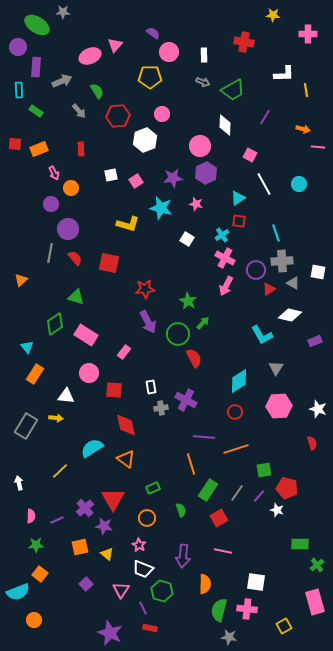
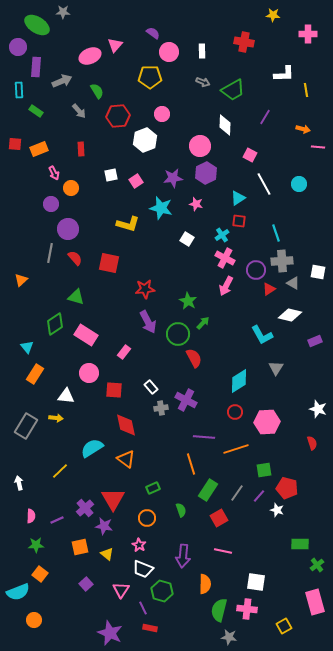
white rectangle at (204, 55): moved 2 px left, 4 px up
white rectangle at (151, 387): rotated 32 degrees counterclockwise
pink hexagon at (279, 406): moved 12 px left, 16 px down
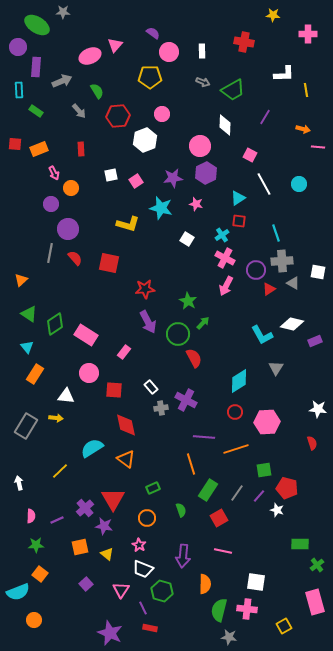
green triangle at (76, 297): moved 47 px left, 17 px down; rotated 18 degrees clockwise
white diamond at (290, 315): moved 2 px right, 9 px down
white star at (318, 409): rotated 12 degrees counterclockwise
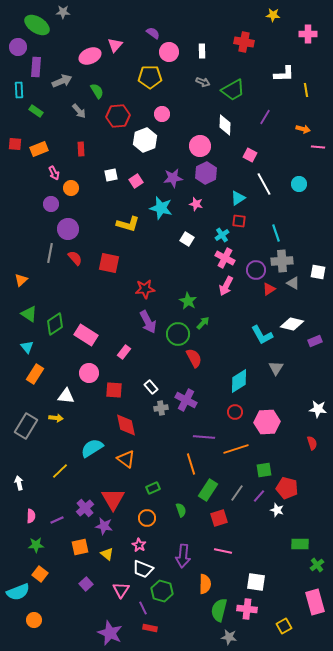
red square at (219, 518): rotated 12 degrees clockwise
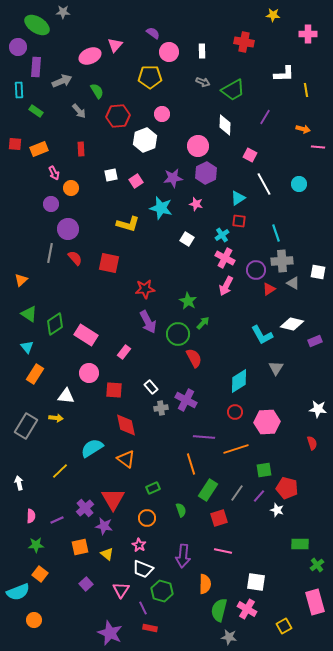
pink circle at (200, 146): moved 2 px left
pink cross at (247, 609): rotated 24 degrees clockwise
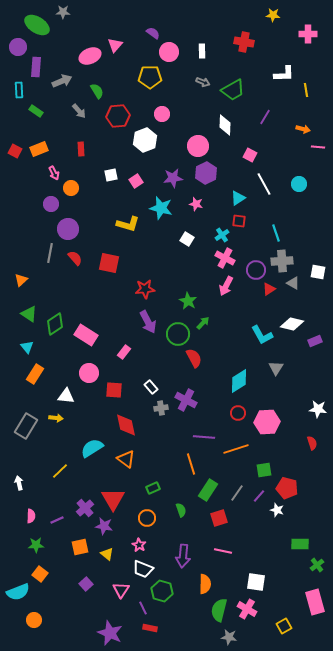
red square at (15, 144): moved 7 px down; rotated 24 degrees clockwise
red circle at (235, 412): moved 3 px right, 1 px down
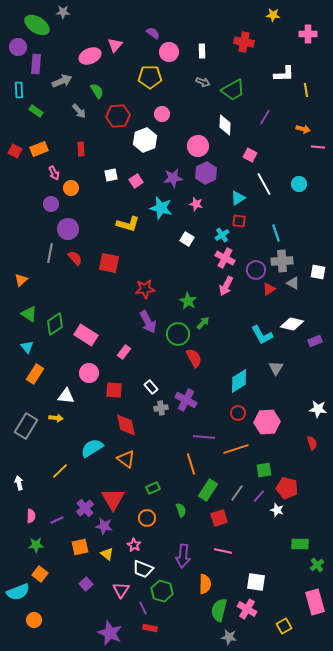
purple rectangle at (36, 67): moved 3 px up
pink star at (139, 545): moved 5 px left
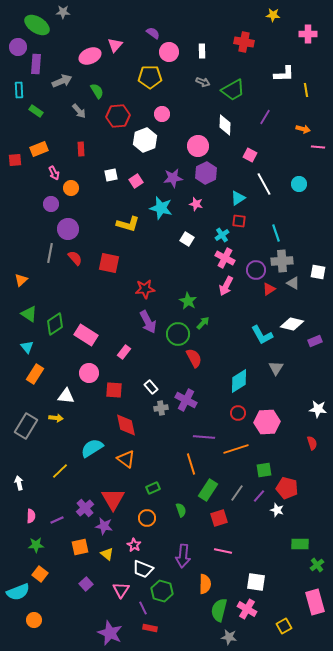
red square at (15, 151): moved 9 px down; rotated 32 degrees counterclockwise
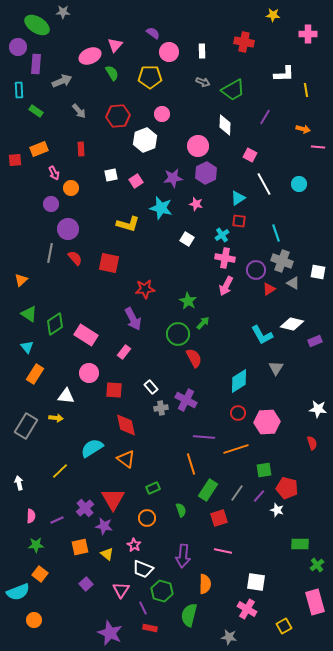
green semicircle at (97, 91): moved 15 px right, 18 px up
pink cross at (225, 258): rotated 18 degrees counterclockwise
gray cross at (282, 261): rotated 25 degrees clockwise
purple arrow at (148, 322): moved 15 px left, 3 px up
green semicircle at (219, 610): moved 30 px left, 5 px down
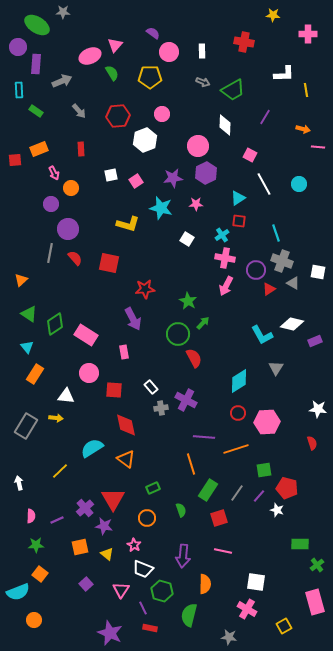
pink star at (196, 204): rotated 16 degrees counterclockwise
pink rectangle at (124, 352): rotated 48 degrees counterclockwise
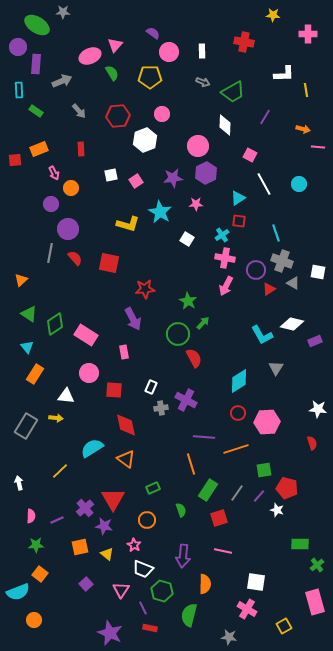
green trapezoid at (233, 90): moved 2 px down
cyan star at (161, 208): moved 1 px left, 4 px down; rotated 15 degrees clockwise
white rectangle at (151, 387): rotated 64 degrees clockwise
orange circle at (147, 518): moved 2 px down
